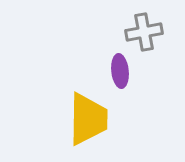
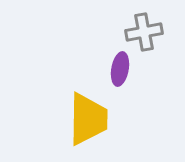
purple ellipse: moved 2 px up; rotated 16 degrees clockwise
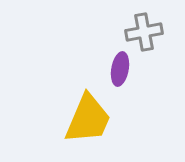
yellow trapezoid: rotated 22 degrees clockwise
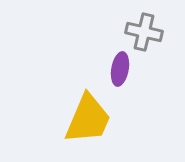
gray cross: rotated 24 degrees clockwise
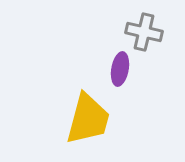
yellow trapezoid: rotated 8 degrees counterclockwise
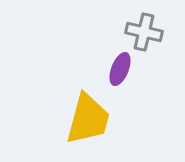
purple ellipse: rotated 12 degrees clockwise
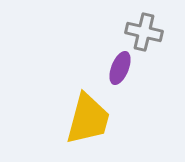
purple ellipse: moved 1 px up
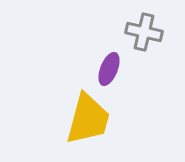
purple ellipse: moved 11 px left, 1 px down
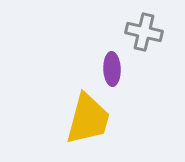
purple ellipse: moved 3 px right; rotated 24 degrees counterclockwise
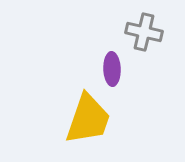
yellow trapezoid: rotated 4 degrees clockwise
